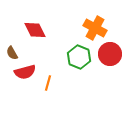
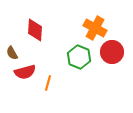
red diamond: rotated 30 degrees clockwise
red circle: moved 2 px right, 2 px up
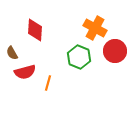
red circle: moved 3 px right, 1 px up
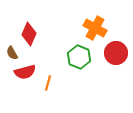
red diamond: moved 6 px left, 4 px down; rotated 20 degrees clockwise
red circle: moved 1 px right, 2 px down
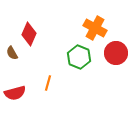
red semicircle: moved 10 px left, 21 px down
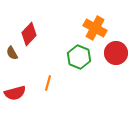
red diamond: rotated 20 degrees clockwise
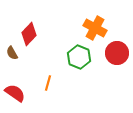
red circle: moved 1 px right
red semicircle: rotated 130 degrees counterclockwise
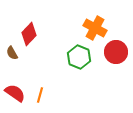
red circle: moved 1 px left, 1 px up
orange line: moved 8 px left, 12 px down
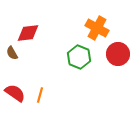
orange cross: moved 2 px right
red diamond: moved 1 px left, 1 px up; rotated 40 degrees clockwise
red circle: moved 2 px right, 2 px down
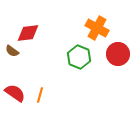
brown semicircle: moved 2 px up; rotated 24 degrees counterclockwise
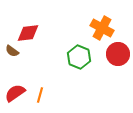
orange cross: moved 5 px right
red semicircle: rotated 70 degrees counterclockwise
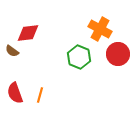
orange cross: moved 2 px left, 1 px down
red semicircle: rotated 75 degrees counterclockwise
